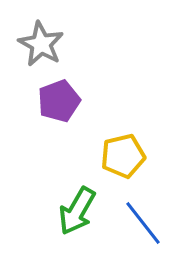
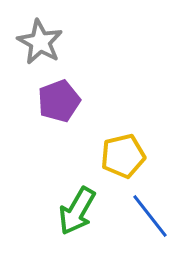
gray star: moved 1 px left, 2 px up
blue line: moved 7 px right, 7 px up
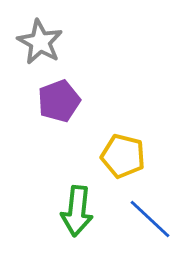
yellow pentagon: rotated 27 degrees clockwise
green arrow: rotated 24 degrees counterclockwise
blue line: moved 3 px down; rotated 9 degrees counterclockwise
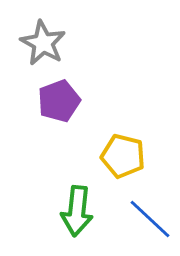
gray star: moved 3 px right, 1 px down
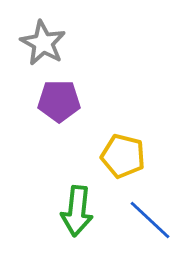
purple pentagon: rotated 21 degrees clockwise
blue line: moved 1 px down
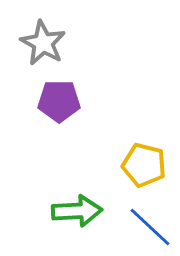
yellow pentagon: moved 21 px right, 9 px down
green arrow: rotated 99 degrees counterclockwise
blue line: moved 7 px down
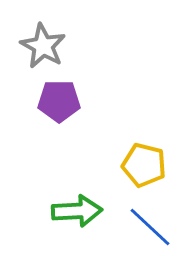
gray star: moved 3 px down
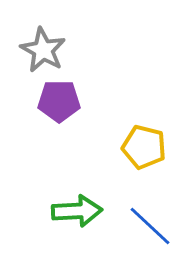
gray star: moved 4 px down
yellow pentagon: moved 18 px up
blue line: moved 1 px up
